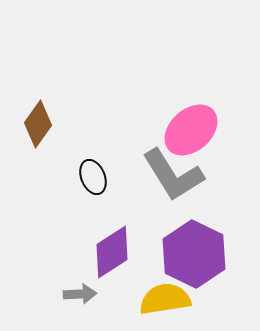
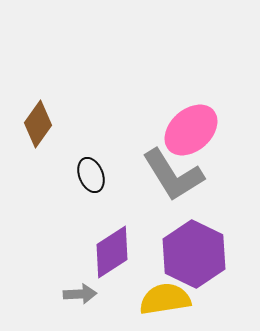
black ellipse: moved 2 px left, 2 px up
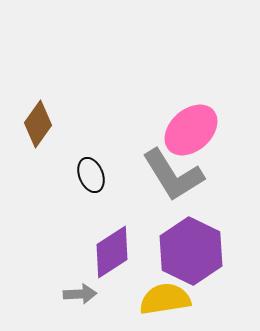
purple hexagon: moved 3 px left, 3 px up
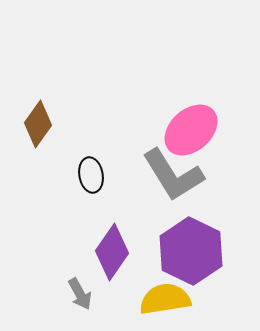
black ellipse: rotated 12 degrees clockwise
purple diamond: rotated 22 degrees counterclockwise
gray arrow: rotated 64 degrees clockwise
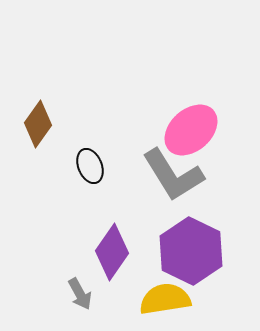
black ellipse: moved 1 px left, 9 px up; rotated 12 degrees counterclockwise
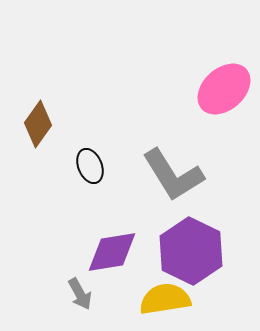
pink ellipse: moved 33 px right, 41 px up
purple diamond: rotated 46 degrees clockwise
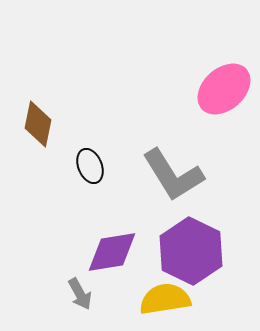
brown diamond: rotated 24 degrees counterclockwise
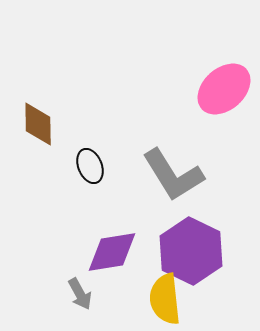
brown diamond: rotated 12 degrees counterclockwise
yellow semicircle: rotated 87 degrees counterclockwise
